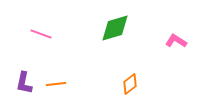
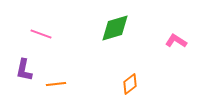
purple L-shape: moved 13 px up
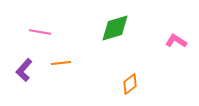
pink line: moved 1 px left, 2 px up; rotated 10 degrees counterclockwise
purple L-shape: rotated 30 degrees clockwise
orange line: moved 5 px right, 21 px up
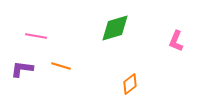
pink line: moved 4 px left, 4 px down
pink L-shape: rotated 100 degrees counterclockwise
orange line: moved 3 px down; rotated 24 degrees clockwise
purple L-shape: moved 2 px left, 1 px up; rotated 55 degrees clockwise
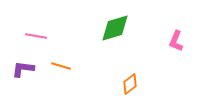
purple L-shape: moved 1 px right
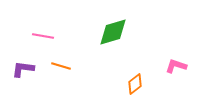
green diamond: moved 2 px left, 4 px down
pink line: moved 7 px right
pink L-shape: moved 25 px down; rotated 85 degrees clockwise
orange diamond: moved 5 px right
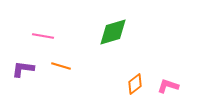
pink L-shape: moved 8 px left, 20 px down
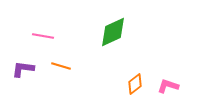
green diamond: rotated 8 degrees counterclockwise
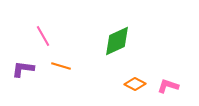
green diamond: moved 4 px right, 9 px down
pink line: rotated 50 degrees clockwise
orange diamond: rotated 65 degrees clockwise
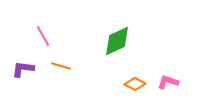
pink L-shape: moved 4 px up
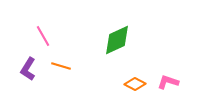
green diamond: moved 1 px up
purple L-shape: moved 5 px right; rotated 65 degrees counterclockwise
